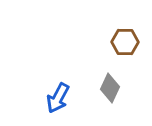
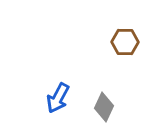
gray diamond: moved 6 px left, 19 px down
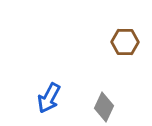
blue arrow: moved 9 px left
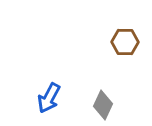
gray diamond: moved 1 px left, 2 px up
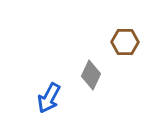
gray diamond: moved 12 px left, 30 px up
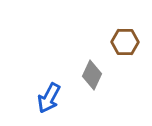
gray diamond: moved 1 px right
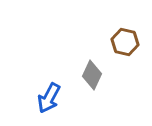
brown hexagon: rotated 12 degrees clockwise
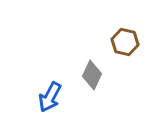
blue arrow: moved 1 px right, 1 px up
